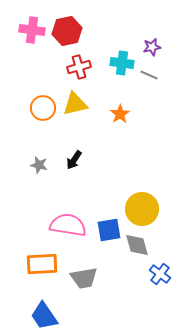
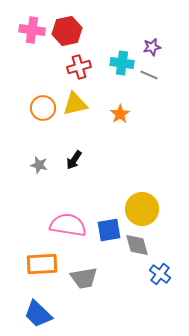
blue trapezoid: moved 6 px left, 2 px up; rotated 12 degrees counterclockwise
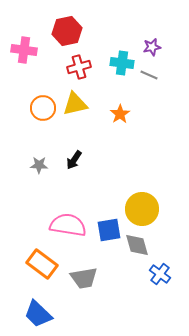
pink cross: moved 8 px left, 20 px down
gray star: rotated 12 degrees counterclockwise
orange rectangle: rotated 40 degrees clockwise
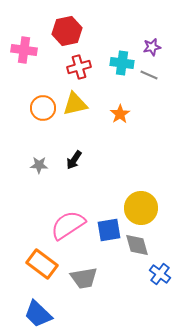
yellow circle: moved 1 px left, 1 px up
pink semicircle: rotated 42 degrees counterclockwise
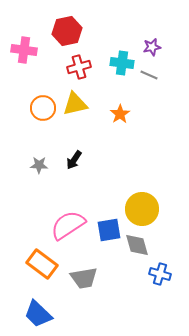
yellow circle: moved 1 px right, 1 px down
blue cross: rotated 20 degrees counterclockwise
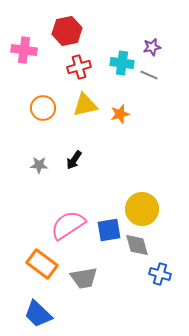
yellow triangle: moved 10 px right, 1 px down
orange star: rotated 18 degrees clockwise
